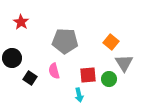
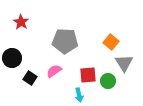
pink semicircle: rotated 70 degrees clockwise
green circle: moved 1 px left, 2 px down
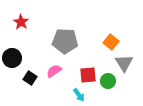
cyan arrow: rotated 24 degrees counterclockwise
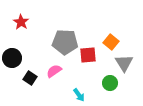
gray pentagon: moved 1 px down
red square: moved 20 px up
green circle: moved 2 px right, 2 px down
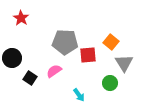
red star: moved 4 px up
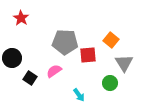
orange square: moved 2 px up
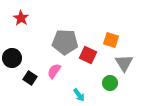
orange square: rotated 21 degrees counterclockwise
red square: rotated 30 degrees clockwise
pink semicircle: rotated 21 degrees counterclockwise
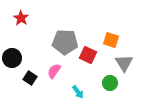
cyan arrow: moved 1 px left, 3 px up
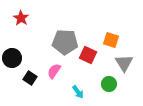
green circle: moved 1 px left, 1 px down
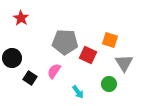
orange square: moved 1 px left
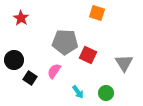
orange square: moved 13 px left, 27 px up
black circle: moved 2 px right, 2 px down
green circle: moved 3 px left, 9 px down
